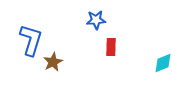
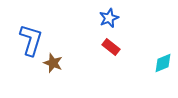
blue star: moved 13 px right, 2 px up; rotated 18 degrees counterclockwise
red rectangle: rotated 54 degrees counterclockwise
brown star: moved 1 px down; rotated 24 degrees counterclockwise
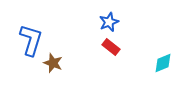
blue star: moved 4 px down
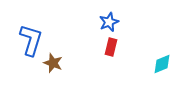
red rectangle: rotated 66 degrees clockwise
cyan diamond: moved 1 px left, 1 px down
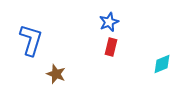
brown star: moved 3 px right, 11 px down
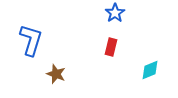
blue star: moved 6 px right, 9 px up; rotated 12 degrees counterclockwise
cyan diamond: moved 12 px left, 6 px down
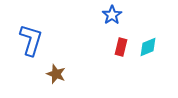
blue star: moved 3 px left, 2 px down
red rectangle: moved 10 px right
cyan diamond: moved 2 px left, 23 px up
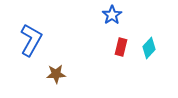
blue L-shape: rotated 12 degrees clockwise
cyan diamond: moved 1 px right, 1 px down; rotated 25 degrees counterclockwise
brown star: rotated 24 degrees counterclockwise
